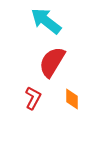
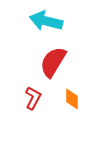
cyan arrow: rotated 24 degrees counterclockwise
red semicircle: moved 1 px right
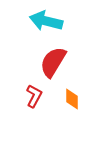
red L-shape: moved 1 px right, 2 px up
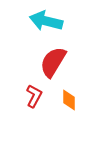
orange diamond: moved 3 px left, 1 px down
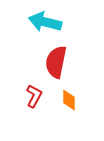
cyan arrow: moved 1 px left, 1 px down
red semicircle: moved 3 px right; rotated 20 degrees counterclockwise
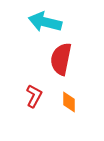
red semicircle: moved 5 px right, 3 px up
orange diamond: moved 2 px down
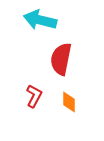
cyan arrow: moved 5 px left, 2 px up
